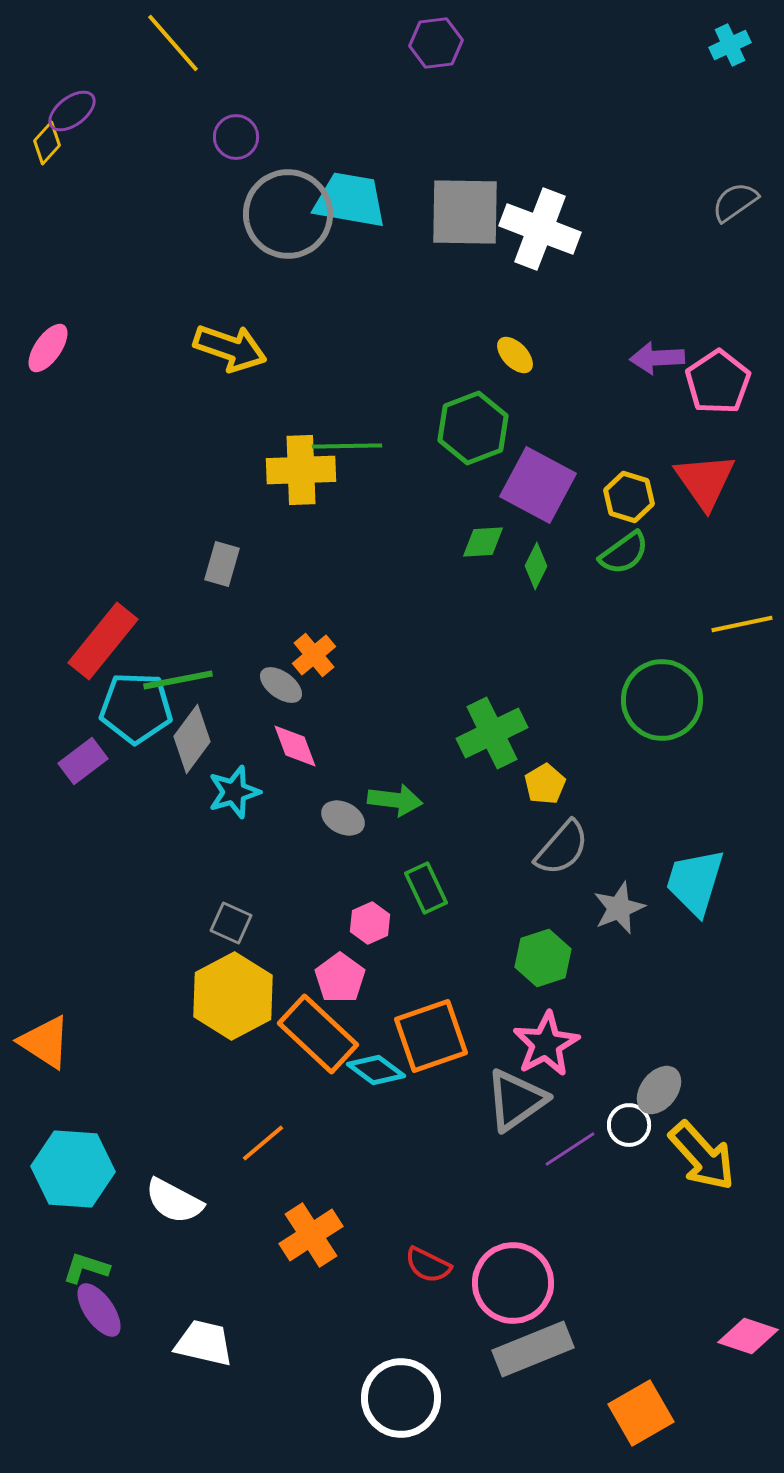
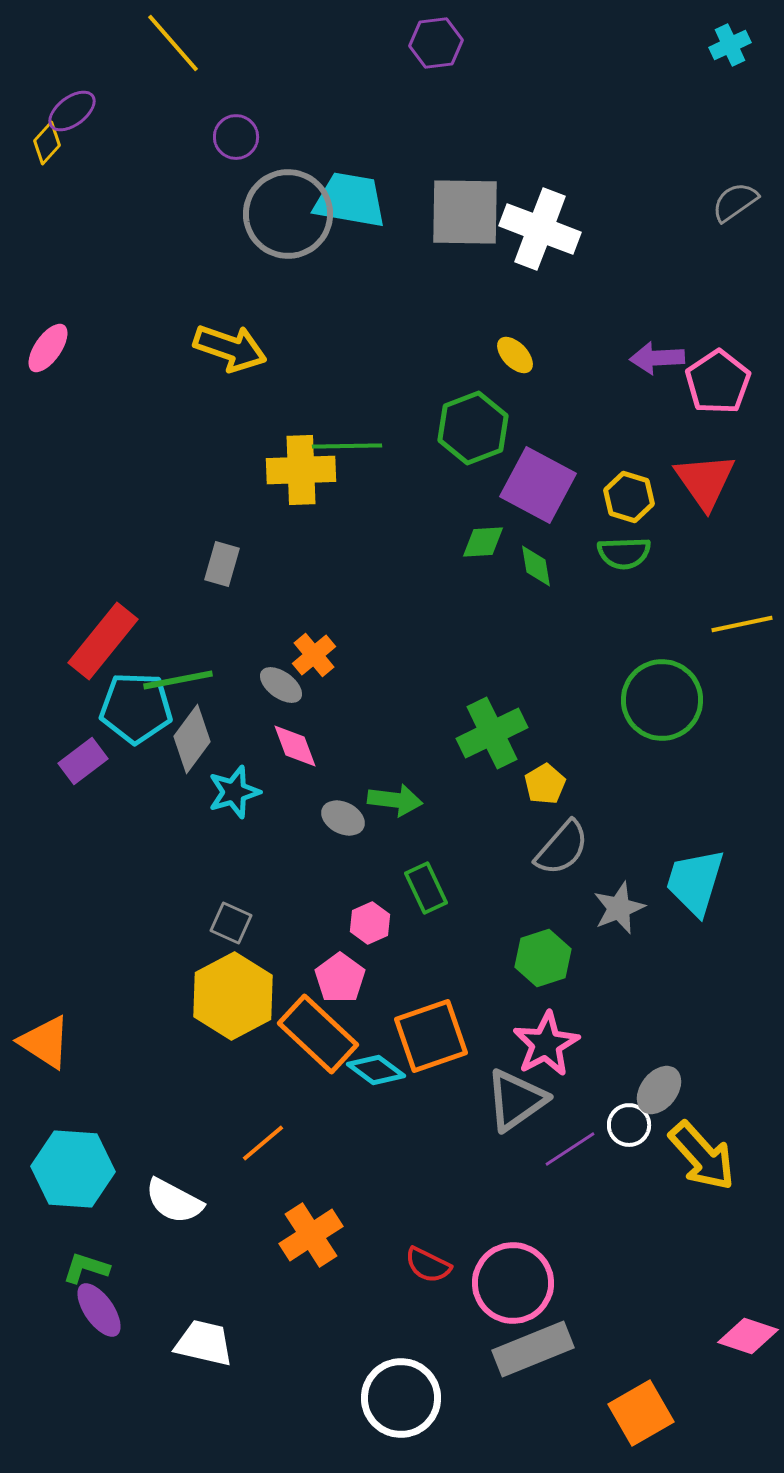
green semicircle at (624, 553): rotated 34 degrees clockwise
green diamond at (536, 566): rotated 36 degrees counterclockwise
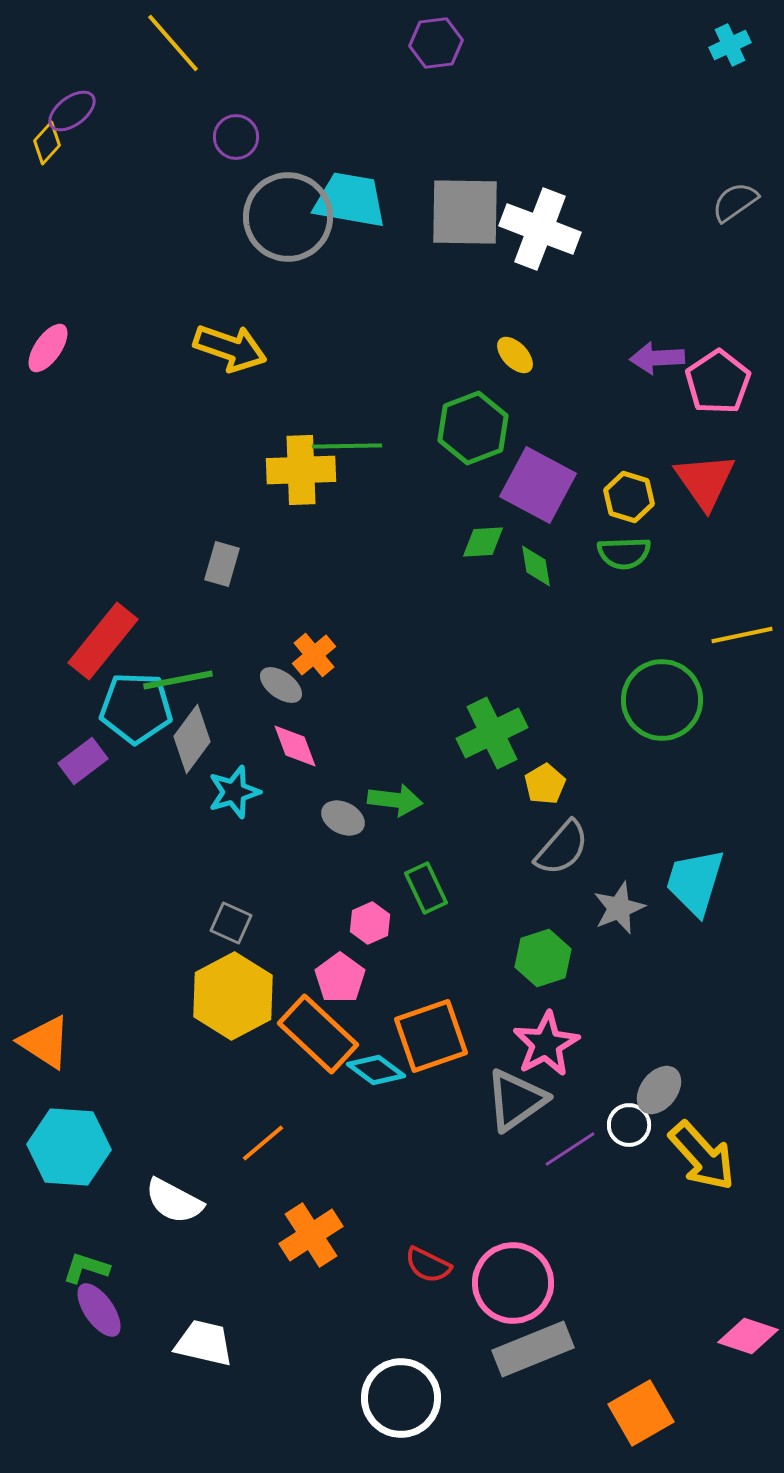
gray circle at (288, 214): moved 3 px down
yellow line at (742, 624): moved 11 px down
cyan hexagon at (73, 1169): moved 4 px left, 22 px up
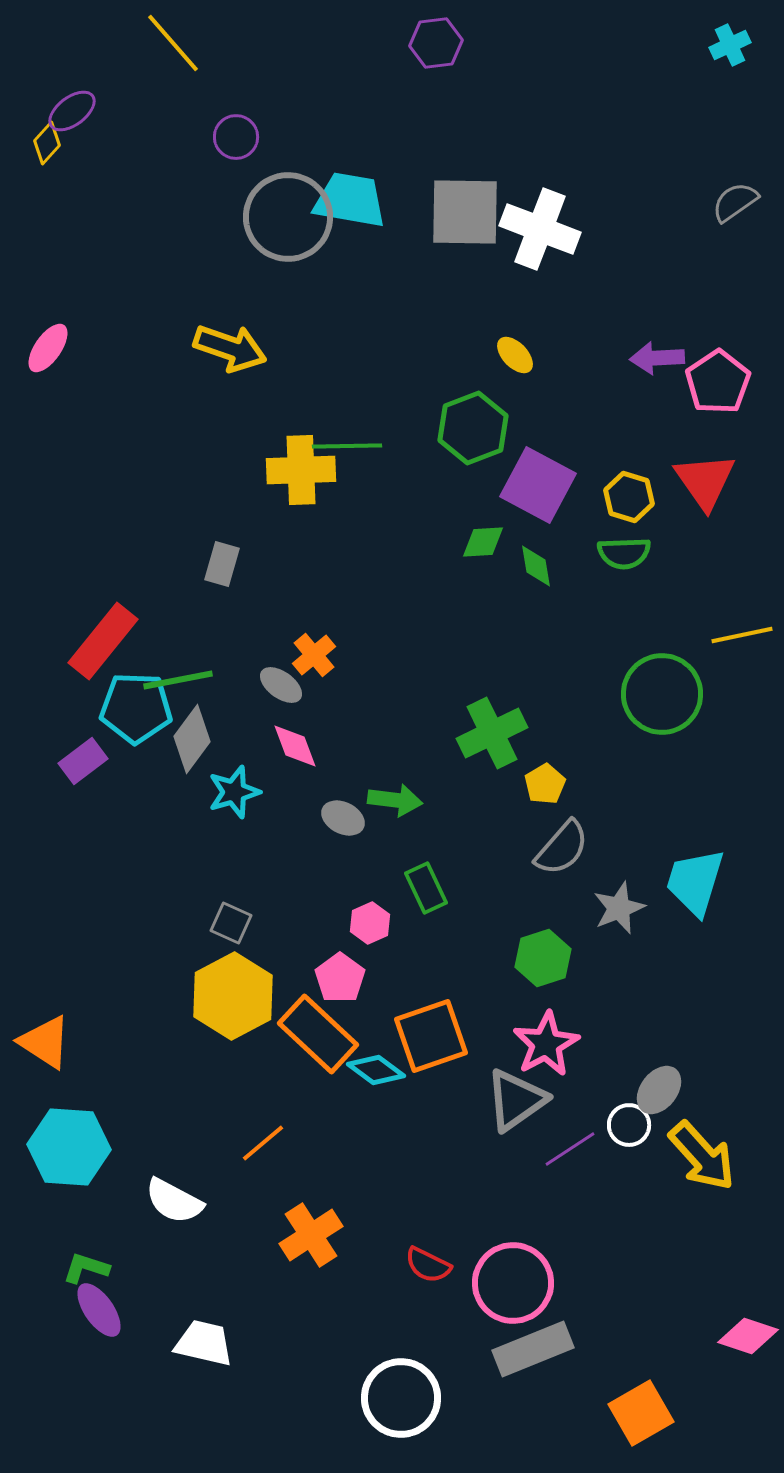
green circle at (662, 700): moved 6 px up
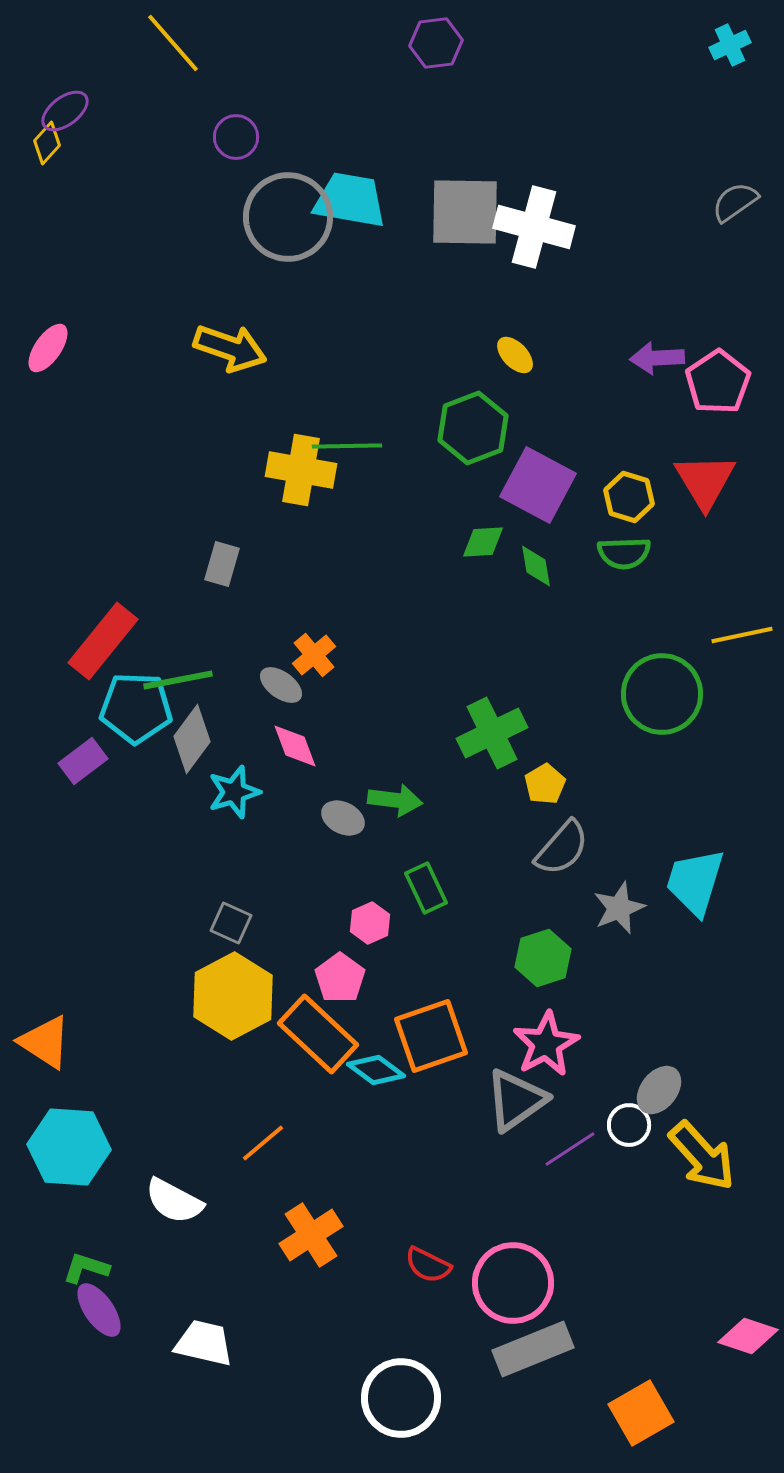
purple ellipse at (72, 111): moved 7 px left
white cross at (540, 229): moved 6 px left, 2 px up; rotated 6 degrees counterclockwise
yellow cross at (301, 470): rotated 12 degrees clockwise
red triangle at (705, 481): rotated 4 degrees clockwise
